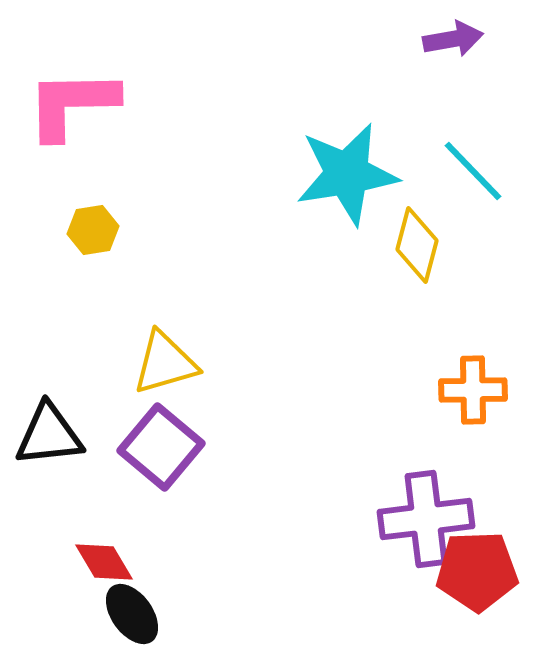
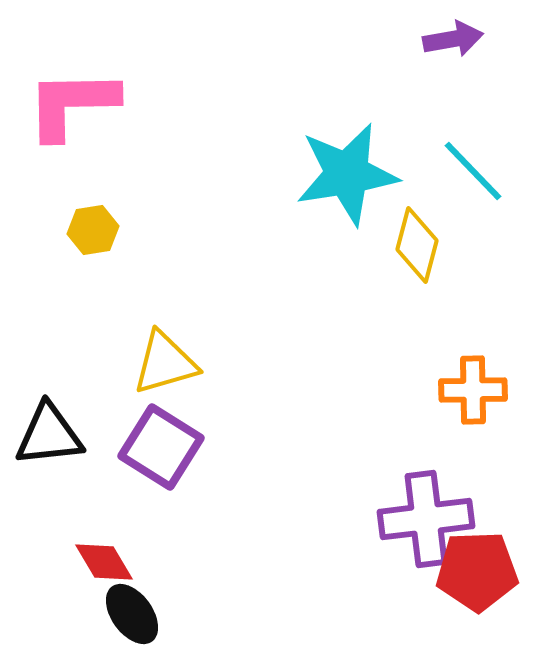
purple square: rotated 8 degrees counterclockwise
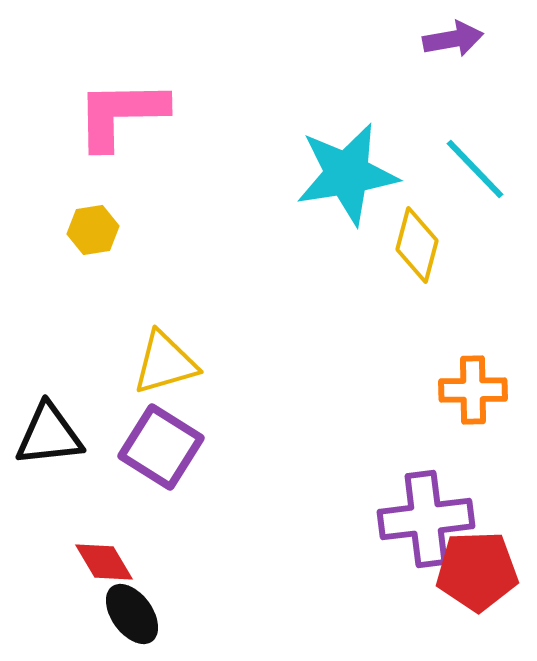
pink L-shape: moved 49 px right, 10 px down
cyan line: moved 2 px right, 2 px up
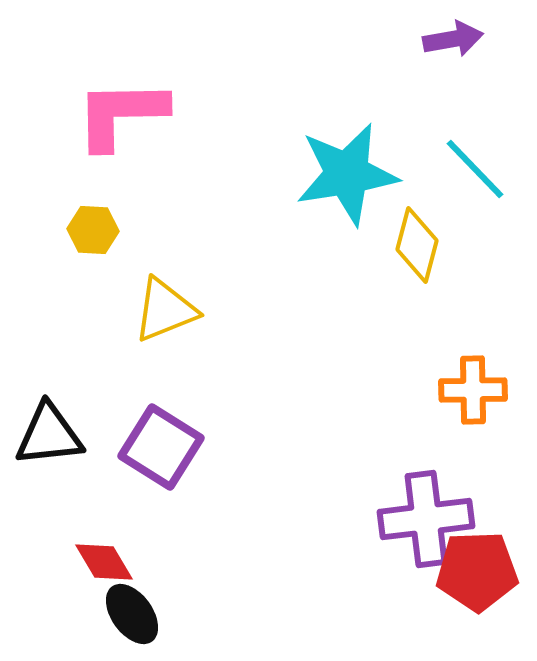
yellow hexagon: rotated 12 degrees clockwise
yellow triangle: moved 53 px up; rotated 6 degrees counterclockwise
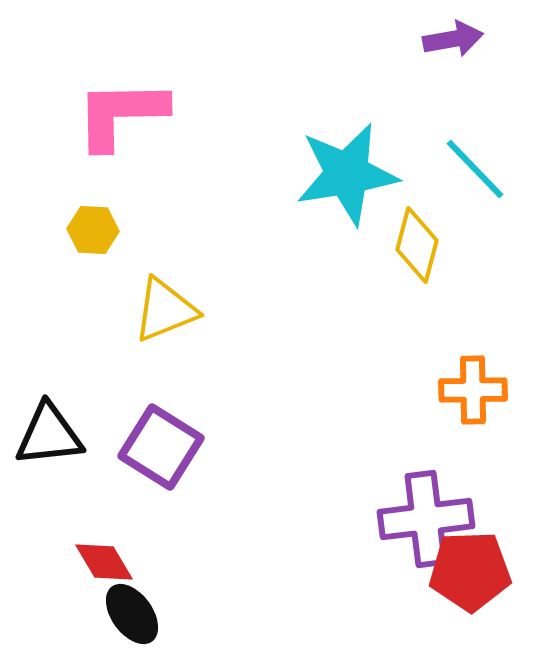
red pentagon: moved 7 px left
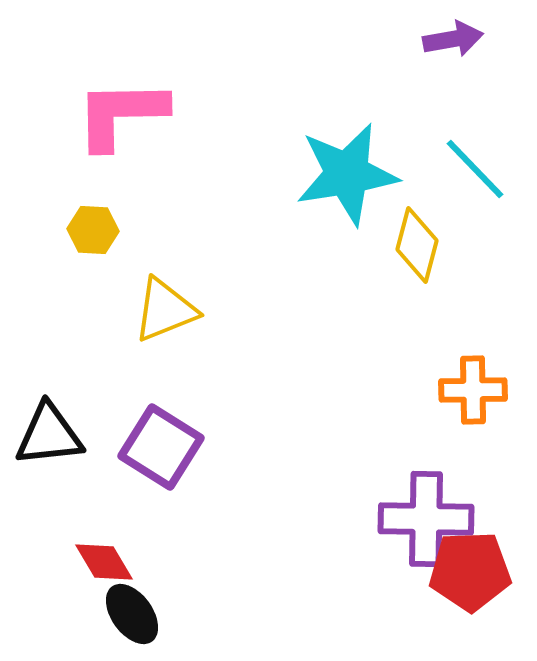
purple cross: rotated 8 degrees clockwise
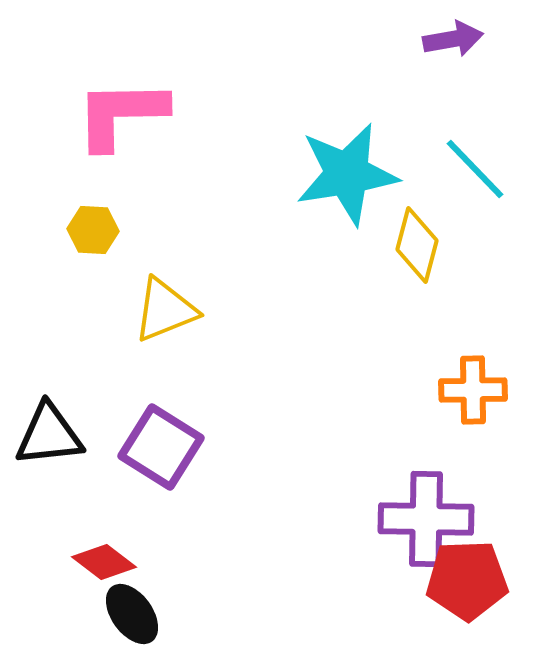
red diamond: rotated 22 degrees counterclockwise
red pentagon: moved 3 px left, 9 px down
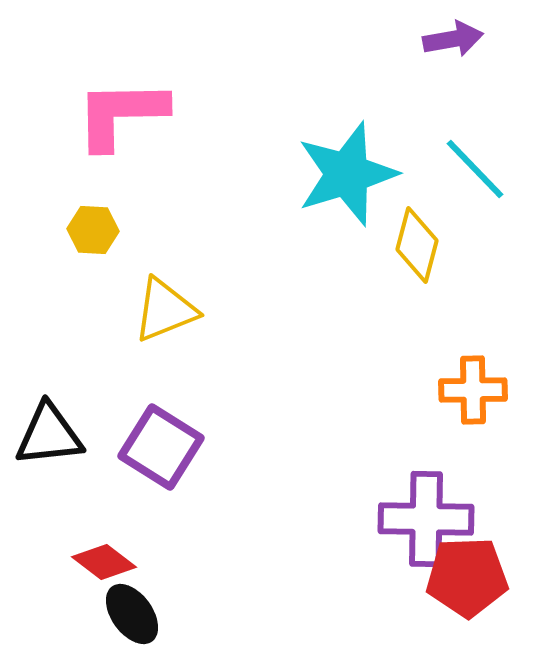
cyan star: rotated 8 degrees counterclockwise
red pentagon: moved 3 px up
